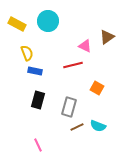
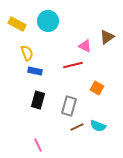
gray rectangle: moved 1 px up
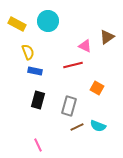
yellow semicircle: moved 1 px right, 1 px up
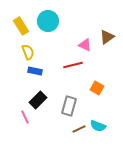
yellow rectangle: moved 4 px right, 2 px down; rotated 30 degrees clockwise
pink triangle: moved 1 px up
black rectangle: rotated 30 degrees clockwise
brown line: moved 2 px right, 2 px down
pink line: moved 13 px left, 28 px up
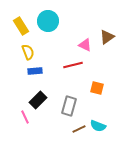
blue rectangle: rotated 16 degrees counterclockwise
orange square: rotated 16 degrees counterclockwise
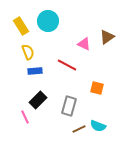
pink triangle: moved 1 px left, 1 px up
red line: moved 6 px left; rotated 42 degrees clockwise
